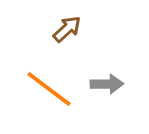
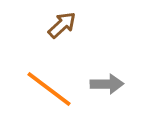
brown arrow: moved 5 px left, 4 px up
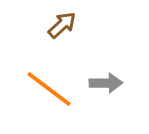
gray arrow: moved 1 px left, 1 px up
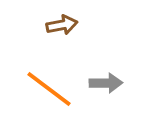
brown arrow: rotated 32 degrees clockwise
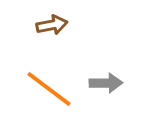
brown arrow: moved 10 px left
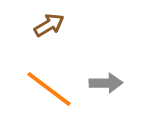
brown arrow: moved 3 px left; rotated 20 degrees counterclockwise
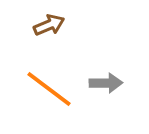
brown arrow: rotated 8 degrees clockwise
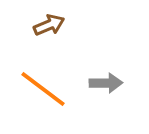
orange line: moved 6 px left
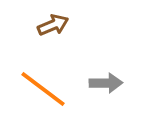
brown arrow: moved 4 px right
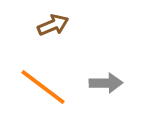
orange line: moved 2 px up
